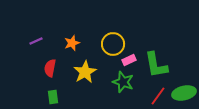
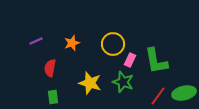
pink rectangle: moved 1 px right; rotated 40 degrees counterclockwise
green L-shape: moved 4 px up
yellow star: moved 5 px right, 11 px down; rotated 25 degrees counterclockwise
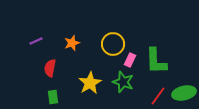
green L-shape: rotated 8 degrees clockwise
yellow star: rotated 25 degrees clockwise
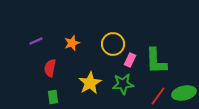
green star: moved 2 px down; rotated 25 degrees counterclockwise
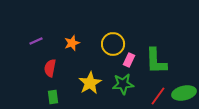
pink rectangle: moved 1 px left
